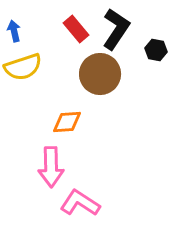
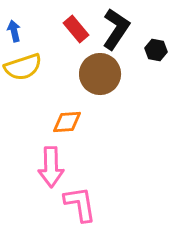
pink L-shape: moved 1 px down; rotated 48 degrees clockwise
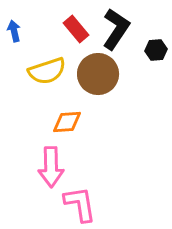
black hexagon: rotated 15 degrees counterclockwise
yellow semicircle: moved 24 px right, 4 px down
brown circle: moved 2 px left
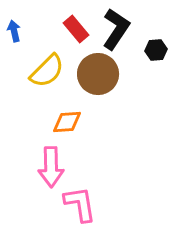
yellow semicircle: rotated 27 degrees counterclockwise
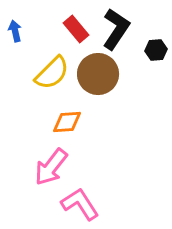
blue arrow: moved 1 px right
yellow semicircle: moved 5 px right, 2 px down
pink arrow: rotated 39 degrees clockwise
pink L-shape: rotated 24 degrees counterclockwise
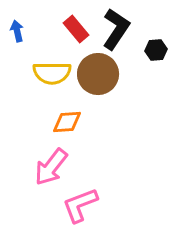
blue arrow: moved 2 px right
yellow semicircle: rotated 45 degrees clockwise
pink L-shape: moved 1 px down; rotated 78 degrees counterclockwise
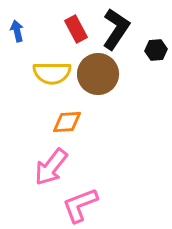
red rectangle: rotated 12 degrees clockwise
